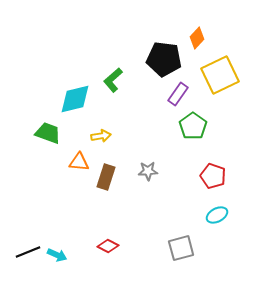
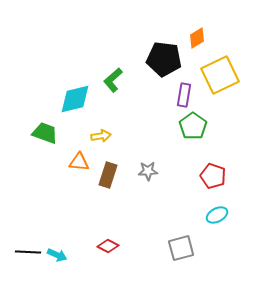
orange diamond: rotated 15 degrees clockwise
purple rectangle: moved 6 px right, 1 px down; rotated 25 degrees counterclockwise
green trapezoid: moved 3 px left
brown rectangle: moved 2 px right, 2 px up
black line: rotated 25 degrees clockwise
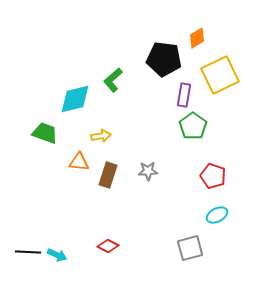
gray square: moved 9 px right
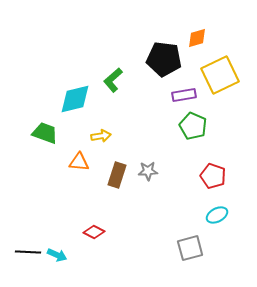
orange diamond: rotated 15 degrees clockwise
purple rectangle: rotated 70 degrees clockwise
green pentagon: rotated 12 degrees counterclockwise
brown rectangle: moved 9 px right
red diamond: moved 14 px left, 14 px up
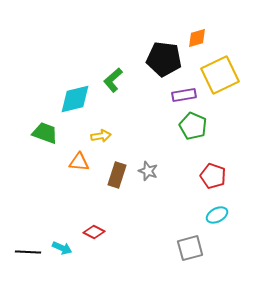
gray star: rotated 24 degrees clockwise
cyan arrow: moved 5 px right, 7 px up
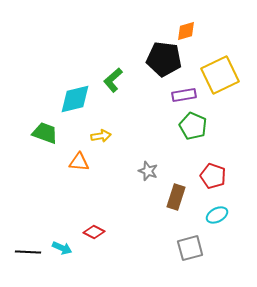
orange diamond: moved 11 px left, 7 px up
brown rectangle: moved 59 px right, 22 px down
